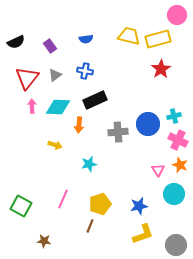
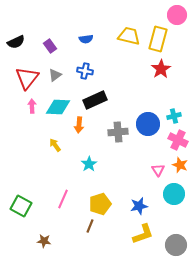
yellow rectangle: rotated 60 degrees counterclockwise
yellow arrow: rotated 144 degrees counterclockwise
cyan star: rotated 21 degrees counterclockwise
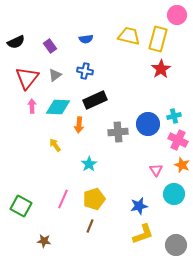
orange star: moved 2 px right
pink triangle: moved 2 px left
yellow pentagon: moved 6 px left, 5 px up
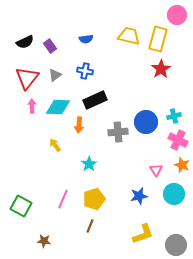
black semicircle: moved 9 px right
blue circle: moved 2 px left, 2 px up
blue star: moved 10 px up
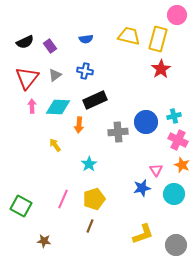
blue star: moved 3 px right, 8 px up
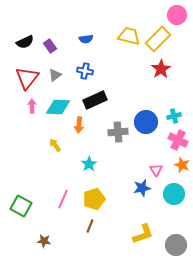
yellow rectangle: rotated 30 degrees clockwise
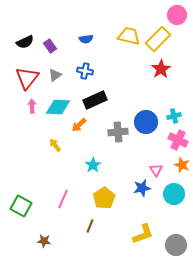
orange arrow: rotated 42 degrees clockwise
cyan star: moved 4 px right, 1 px down
yellow pentagon: moved 10 px right, 1 px up; rotated 15 degrees counterclockwise
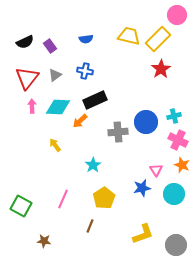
orange arrow: moved 1 px right, 4 px up
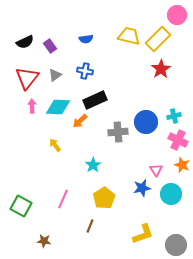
cyan circle: moved 3 px left
